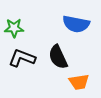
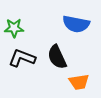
black semicircle: moved 1 px left
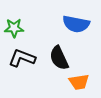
black semicircle: moved 2 px right, 1 px down
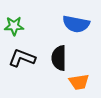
green star: moved 2 px up
black semicircle: rotated 25 degrees clockwise
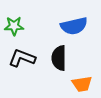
blue semicircle: moved 2 px left, 2 px down; rotated 24 degrees counterclockwise
orange trapezoid: moved 3 px right, 2 px down
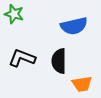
green star: moved 12 px up; rotated 18 degrees clockwise
black semicircle: moved 3 px down
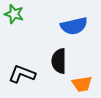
black L-shape: moved 16 px down
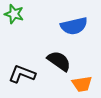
black semicircle: rotated 125 degrees clockwise
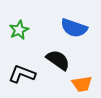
green star: moved 5 px right, 16 px down; rotated 30 degrees clockwise
blue semicircle: moved 2 px down; rotated 32 degrees clockwise
black semicircle: moved 1 px left, 1 px up
